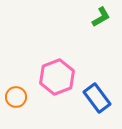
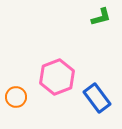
green L-shape: rotated 15 degrees clockwise
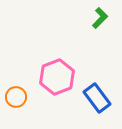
green L-shape: moved 1 px left, 1 px down; rotated 30 degrees counterclockwise
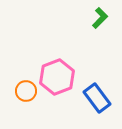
orange circle: moved 10 px right, 6 px up
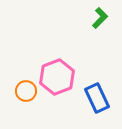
blue rectangle: rotated 12 degrees clockwise
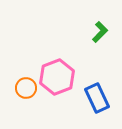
green L-shape: moved 14 px down
orange circle: moved 3 px up
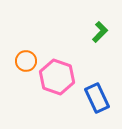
pink hexagon: rotated 20 degrees counterclockwise
orange circle: moved 27 px up
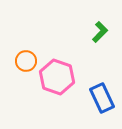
blue rectangle: moved 5 px right
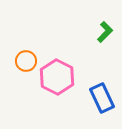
green L-shape: moved 5 px right
pink hexagon: rotated 8 degrees clockwise
